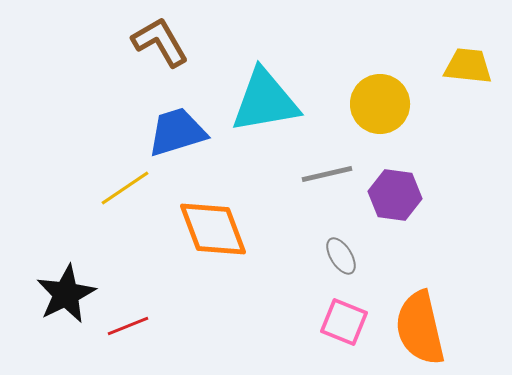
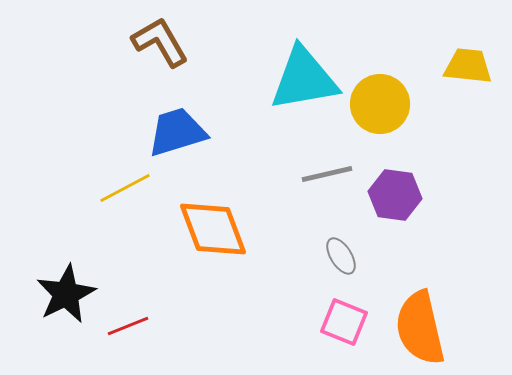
cyan triangle: moved 39 px right, 22 px up
yellow line: rotated 6 degrees clockwise
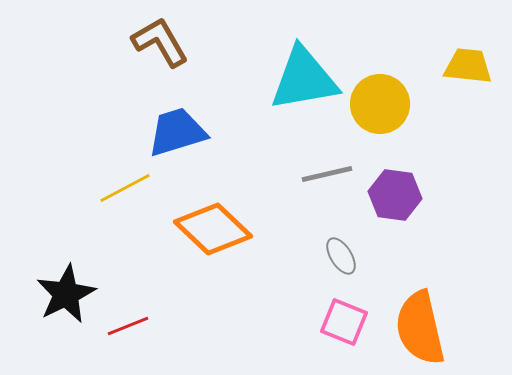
orange diamond: rotated 26 degrees counterclockwise
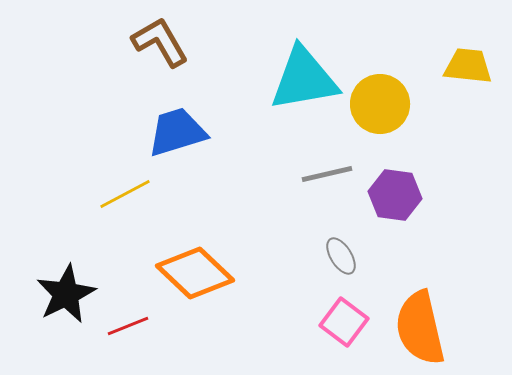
yellow line: moved 6 px down
orange diamond: moved 18 px left, 44 px down
pink square: rotated 15 degrees clockwise
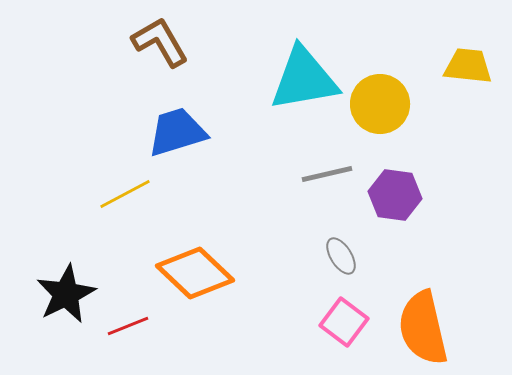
orange semicircle: moved 3 px right
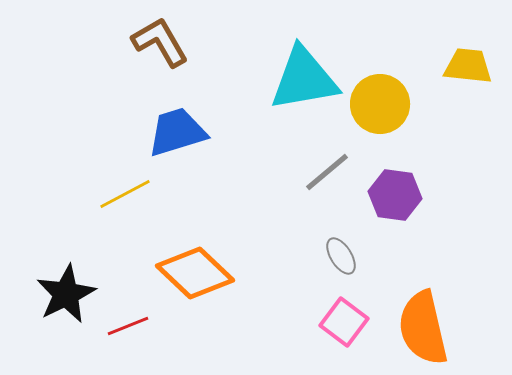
gray line: moved 2 px up; rotated 27 degrees counterclockwise
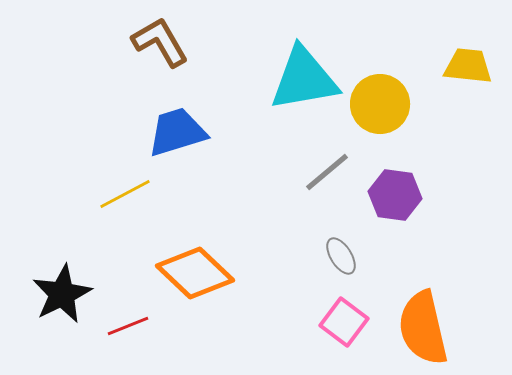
black star: moved 4 px left
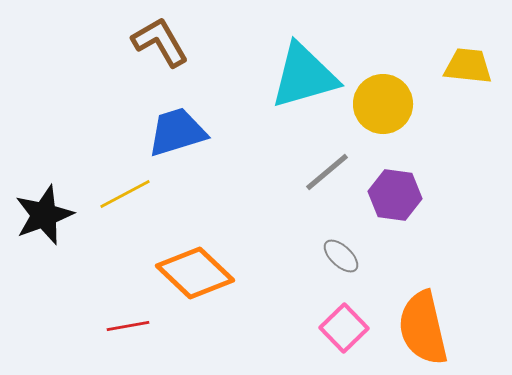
cyan triangle: moved 3 px up; rotated 6 degrees counterclockwise
yellow circle: moved 3 px right
gray ellipse: rotated 15 degrees counterclockwise
black star: moved 18 px left, 79 px up; rotated 6 degrees clockwise
pink square: moved 6 px down; rotated 9 degrees clockwise
red line: rotated 12 degrees clockwise
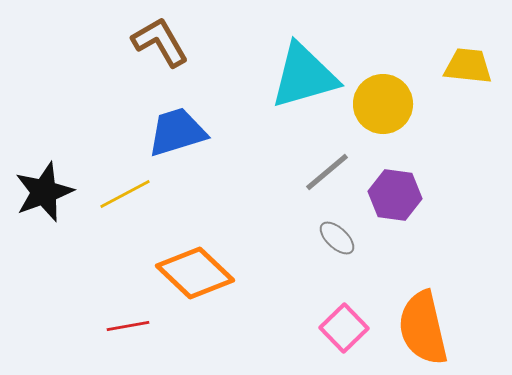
black star: moved 23 px up
gray ellipse: moved 4 px left, 18 px up
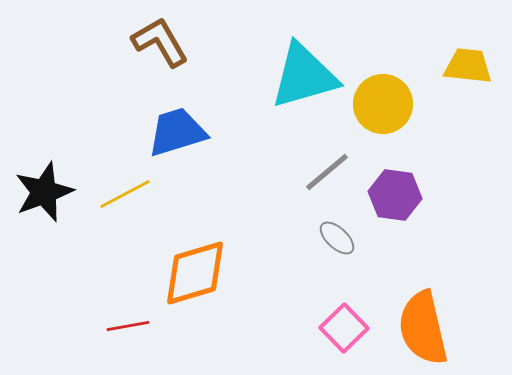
orange diamond: rotated 60 degrees counterclockwise
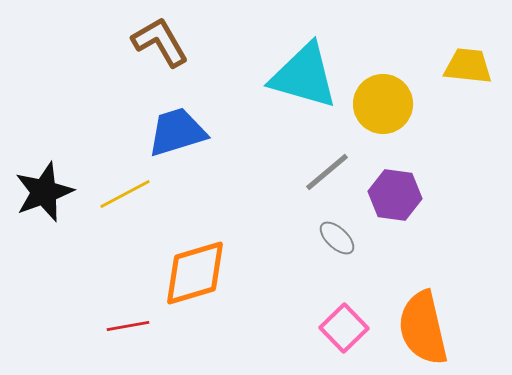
cyan triangle: rotated 32 degrees clockwise
